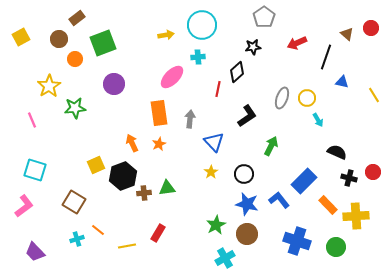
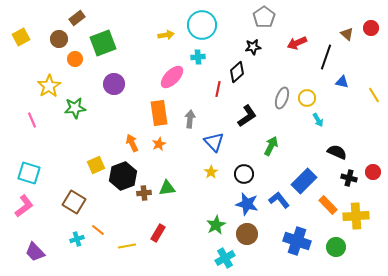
cyan square at (35, 170): moved 6 px left, 3 px down
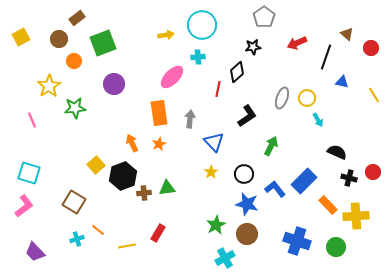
red circle at (371, 28): moved 20 px down
orange circle at (75, 59): moved 1 px left, 2 px down
yellow square at (96, 165): rotated 18 degrees counterclockwise
blue L-shape at (279, 200): moved 4 px left, 11 px up
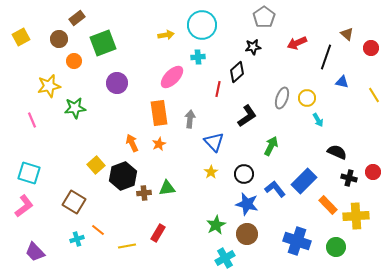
purple circle at (114, 84): moved 3 px right, 1 px up
yellow star at (49, 86): rotated 20 degrees clockwise
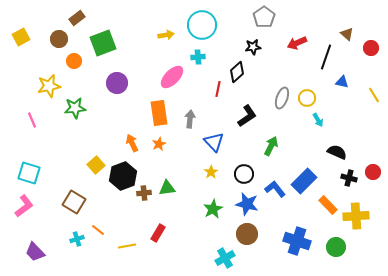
green star at (216, 225): moved 3 px left, 16 px up
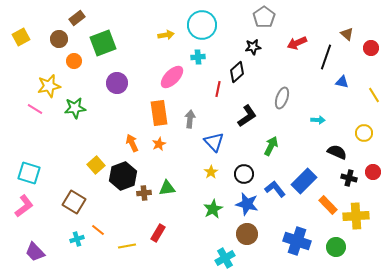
yellow circle at (307, 98): moved 57 px right, 35 px down
pink line at (32, 120): moved 3 px right, 11 px up; rotated 35 degrees counterclockwise
cyan arrow at (318, 120): rotated 56 degrees counterclockwise
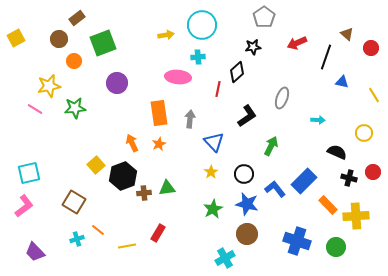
yellow square at (21, 37): moved 5 px left, 1 px down
pink ellipse at (172, 77): moved 6 px right; rotated 50 degrees clockwise
cyan square at (29, 173): rotated 30 degrees counterclockwise
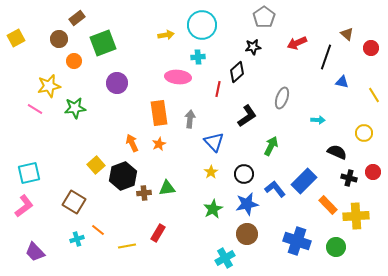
blue star at (247, 204): rotated 25 degrees counterclockwise
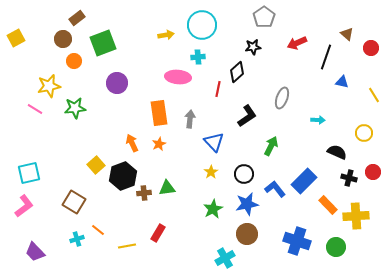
brown circle at (59, 39): moved 4 px right
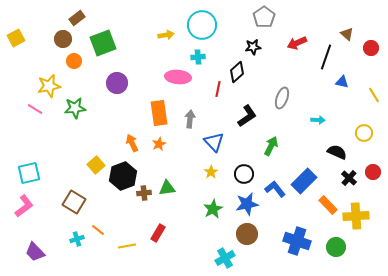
black cross at (349, 178): rotated 28 degrees clockwise
